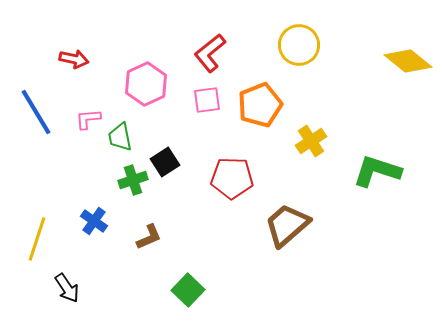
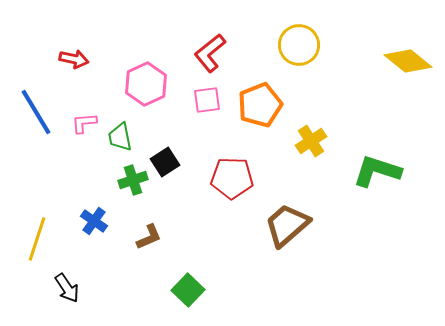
pink L-shape: moved 4 px left, 4 px down
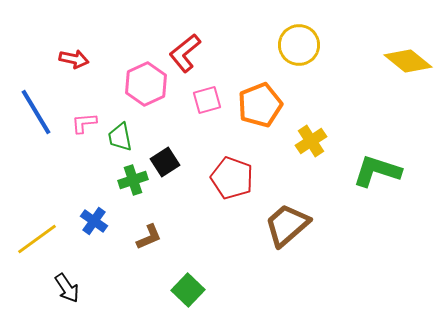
red L-shape: moved 25 px left
pink square: rotated 8 degrees counterclockwise
red pentagon: rotated 18 degrees clockwise
yellow line: rotated 36 degrees clockwise
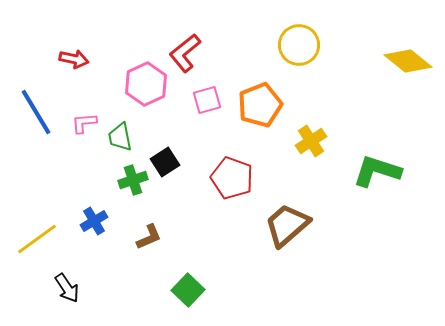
blue cross: rotated 24 degrees clockwise
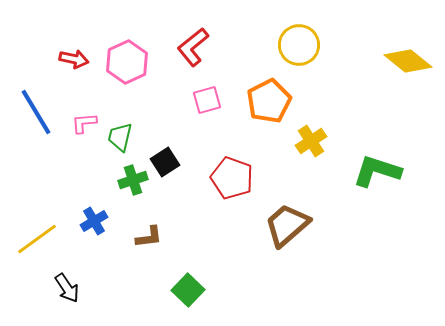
red L-shape: moved 8 px right, 6 px up
pink hexagon: moved 19 px left, 22 px up
orange pentagon: moved 9 px right, 4 px up; rotated 6 degrees counterclockwise
green trapezoid: rotated 24 degrees clockwise
brown L-shape: rotated 16 degrees clockwise
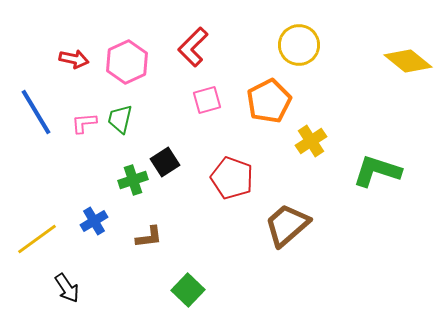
red L-shape: rotated 6 degrees counterclockwise
green trapezoid: moved 18 px up
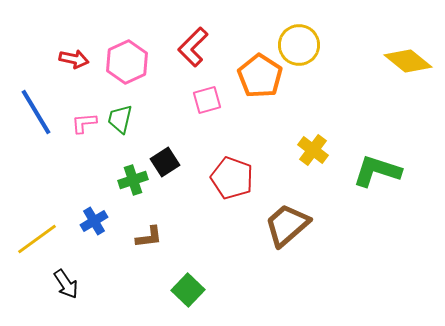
orange pentagon: moved 9 px left, 25 px up; rotated 12 degrees counterclockwise
yellow cross: moved 2 px right, 9 px down; rotated 20 degrees counterclockwise
black arrow: moved 1 px left, 4 px up
